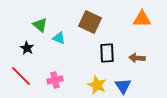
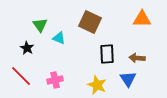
green triangle: rotated 14 degrees clockwise
black rectangle: moved 1 px down
blue triangle: moved 5 px right, 7 px up
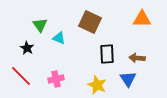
pink cross: moved 1 px right, 1 px up
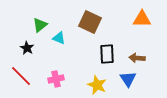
green triangle: rotated 28 degrees clockwise
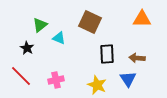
pink cross: moved 1 px down
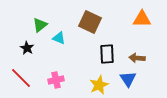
red line: moved 2 px down
yellow star: moved 2 px right; rotated 24 degrees clockwise
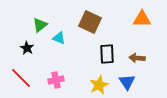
blue triangle: moved 1 px left, 3 px down
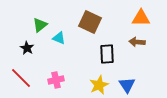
orange triangle: moved 1 px left, 1 px up
brown arrow: moved 16 px up
blue triangle: moved 3 px down
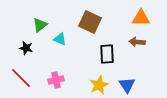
cyan triangle: moved 1 px right, 1 px down
black star: moved 1 px left; rotated 16 degrees counterclockwise
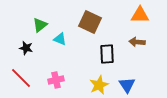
orange triangle: moved 1 px left, 3 px up
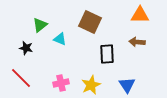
pink cross: moved 5 px right, 3 px down
yellow star: moved 8 px left
